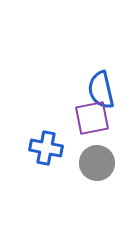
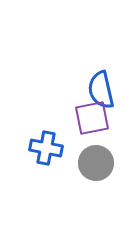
gray circle: moved 1 px left
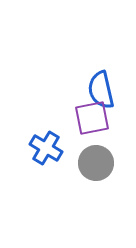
blue cross: rotated 20 degrees clockwise
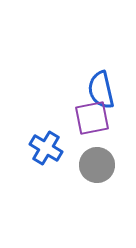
gray circle: moved 1 px right, 2 px down
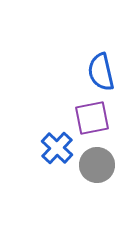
blue semicircle: moved 18 px up
blue cross: moved 11 px right; rotated 12 degrees clockwise
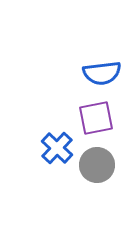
blue semicircle: moved 1 px right, 1 px down; rotated 84 degrees counterclockwise
purple square: moved 4 px right
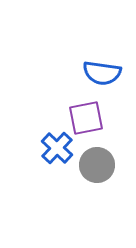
blue semicircle: rotated 15 degrees clockwise
purple square: moved 10 px left
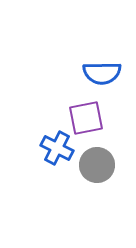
blue semicircle: rotated 9 degrees counterclockwise
blue cross: rotated 16 degrees counterclockwise
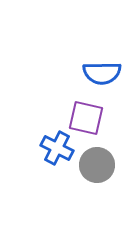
purple square: rotated 24 degrees clockwise
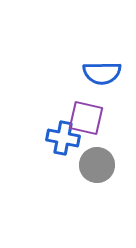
blue cross: moved 6 px right, 10 px up; rotated 16 degrees counterclockwise
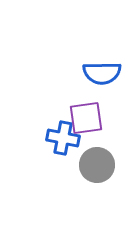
purple square: rotated 21 degrees counterclockwise
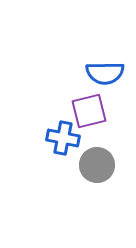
blue semicircle: moved 3 px right
purple square: moved 3 px right, 7 px up; rotated 6 degrees counterclockwise
